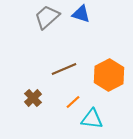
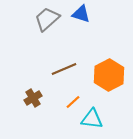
gray trapezoid: moved 2 px down
brown cross: rotated 12 degrees clockwise
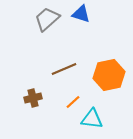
orange hexagon: rotated 16 degrees clockwise
brown cross: rotated 18 degrees clockwise
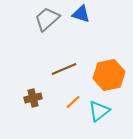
cyan triangle: moved 7 px right, 8 px up; rotated 45 degrees counterclockwise
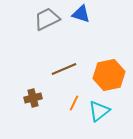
gray trapezoid: rotated 16 degrees clockwise
orange line: moved 1 px right, 1 px down; rotated 21 degrees counterclockwise
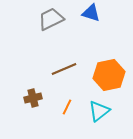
blue triangle: moved 10 px right, 1 px up
gray trapezoid: moved 4 px right
orange line: moved 7 px left, 4 px down
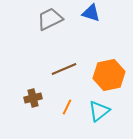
gray trapezoid: moved 1 px left
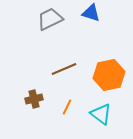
brown cross: moved 1 px right, 1 px down
cyan triangle: moved 2 px right, 3 px down; rotated 45 degrees counterclockwise
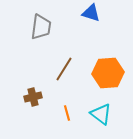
gray trapezoid: moved 9 px left, 8 px down; rotated 124 degrees clockwise
brown line: rotated 35 degrees counterclockwise
orange hexagon: moved 1 px left, 2 px up; rotated 8 degrees clockwise
brown cross: moved 1 px left, 2 px up
orange line: moved 6 px down; rotated 42 degrees counterclockwise
